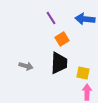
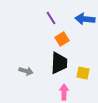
gray arrow: moved 5 px down
pink arrow: moved 23 px left
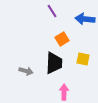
purple line: moved 1 px right, 7 px up
black trapezoid: moved 5 px left
yellow square: moved 14 px up
